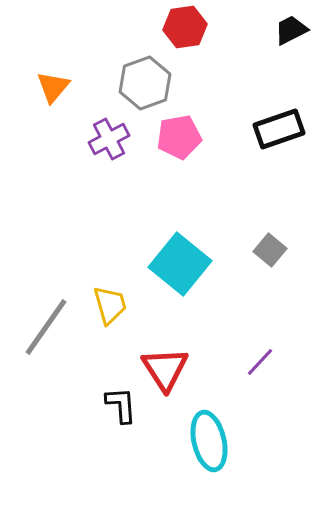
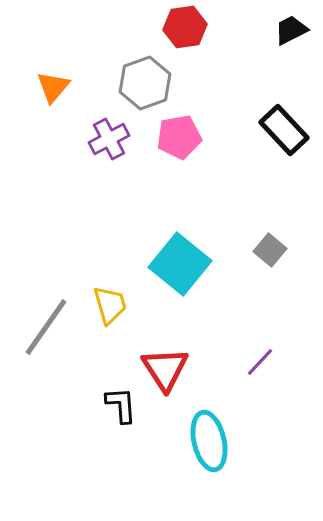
black rectangle: moved 5 px right, 1 px down; rotated 66 degrees clockwise
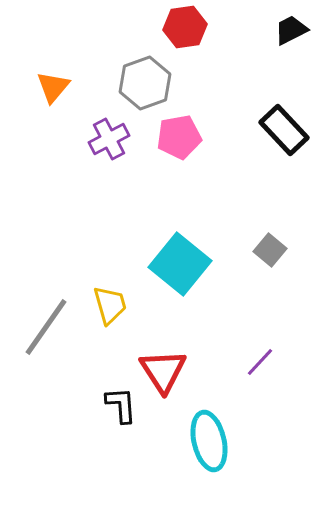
red triangle: moved 2 px left, 2 px down
